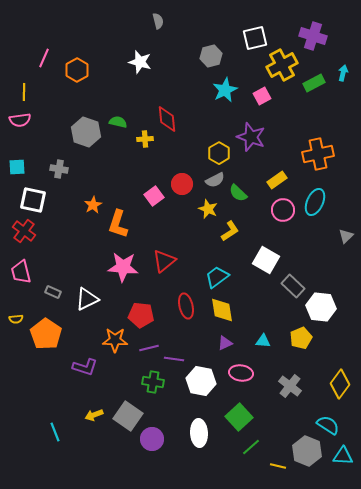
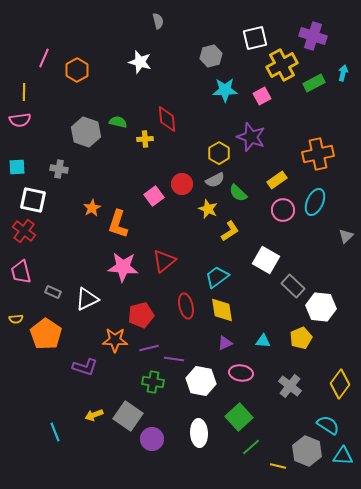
cyan star at (225, 90): rotated 25 degrees clockwise
orange star at (93, 205): moved 1 px left, 3 px down
red pentagon at (141, 315): rotated 20 degrees counterclockwise
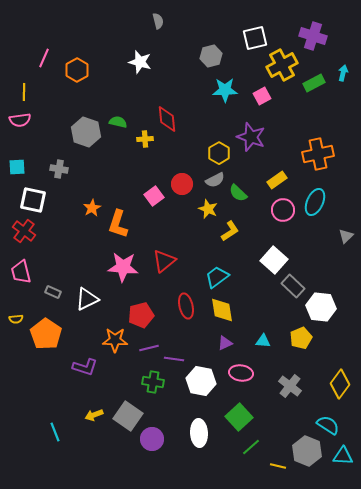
white square at (266, 260): moved 8 px right; rotated 12 degrees clockwise
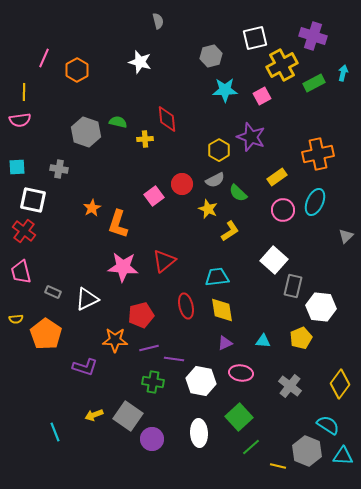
yellow hexagon at (219, 153): moved 3 px up
yellow rectangle at (277, 180): moved 3 px up
cyan trapezoid at (217, 277): rotated 30 degrees clockwise
gray rectangle at (293, 286): rotated 60 degrees clockwise
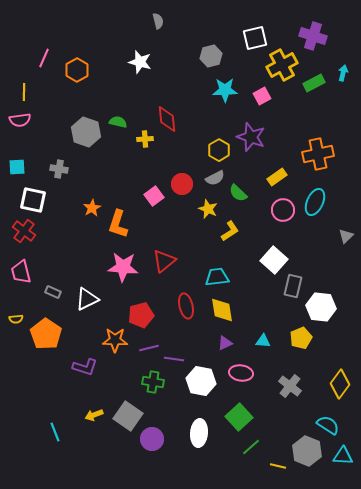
gray semicircle at (215, 180): moved 2 px up
white ellipse at (199, 433): rotated 8 degrees clockwise
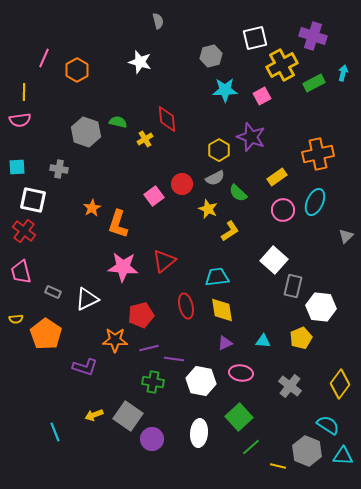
yellow cross at (145, 139): rotated 28 degrees counterclockwise
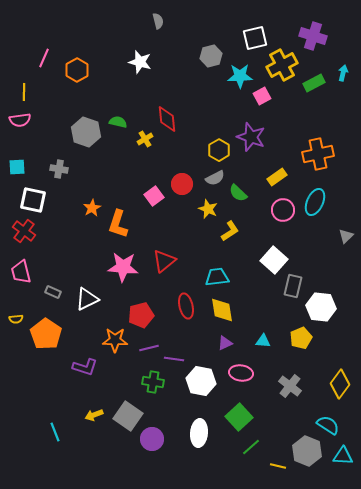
cyan star at (225, 90): moved 15 px right, 14 px up
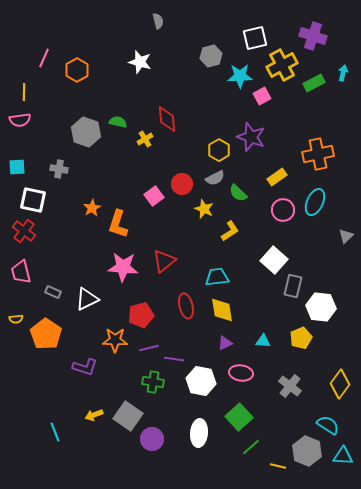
yellow star at (208, 209): moved 4 px left
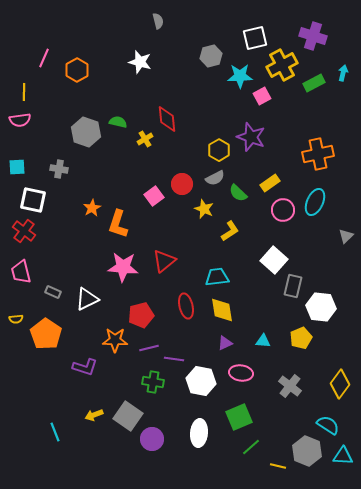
yellow rectangle at (277, 177): moved 7 px left, 6 px down
green square at (239, 417): rotated 20 degrees clockwise
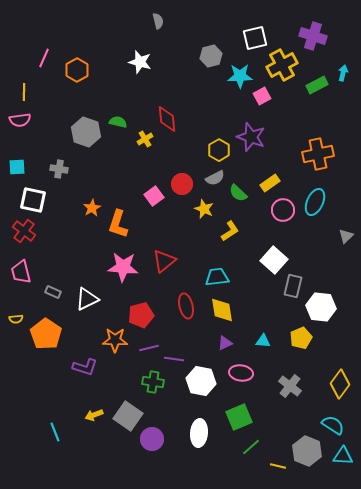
green rectangle at (314, 83): moved 3 px right, 2 px down
cyan semicircle at (328, 425): moved 5 px right
